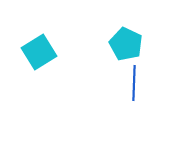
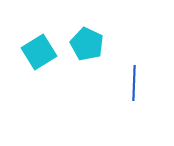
cyan pentagon: moved 39 px left
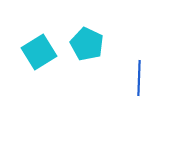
blue line: moved 5 px right, 5 px up
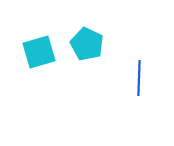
cyan square: rotated 16 degrees clockwise
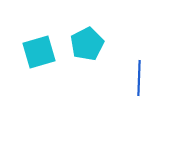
cyan pentagon: rotated 20 degrees clockwise
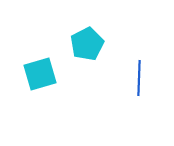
cyan square: moved 1 px right, 22 px down
